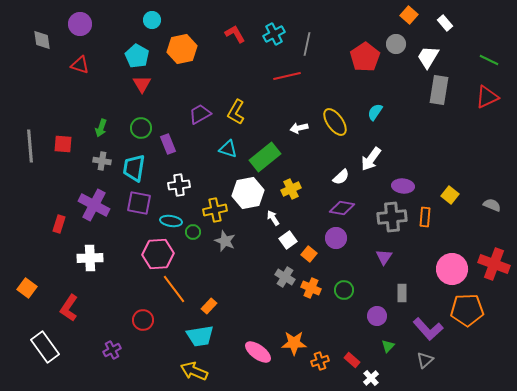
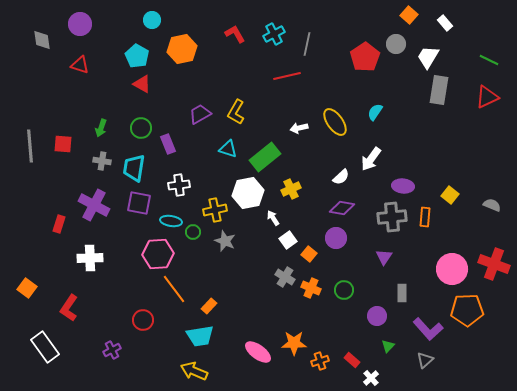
red triangle at (142, 84): rotated 30 degrees counterclockwise
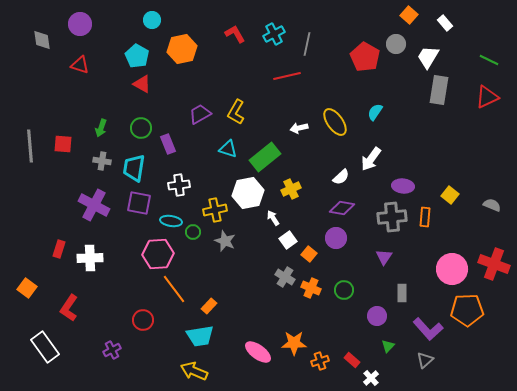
red pentagon at (365, 57): rotated 8 degrees counterclockwise
red rectangle at (59, 224): moved 25 px down
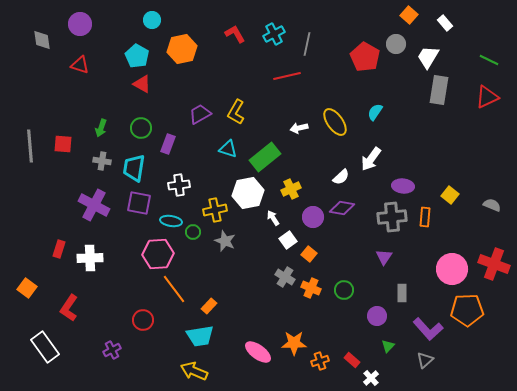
purple rectangle at (168, 144): rotated 42 degrees clockwise
purple circle at (336, 238): moved 23 px left, 21 px up
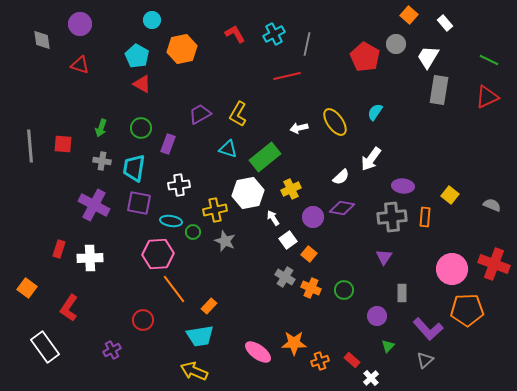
yellow L-shape at (236, 112): moved 2 px right, 2 px down
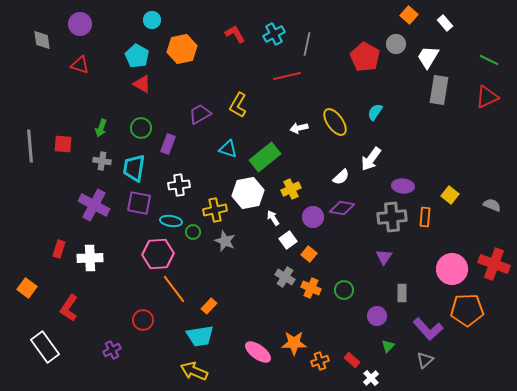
yellow L-shape at (238, 114): moved 9 px up
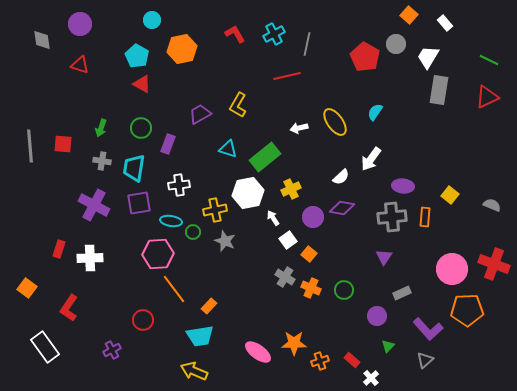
purple square at (139, 203): rotated 20 degrees counterclockwise
gray rectangle at (402, 293): rotated 66 degrees clockwise
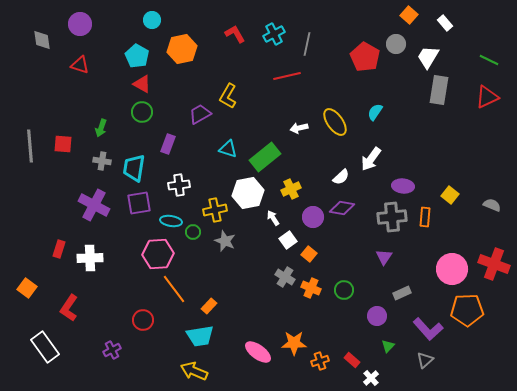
yellow L-shape at (238, 105): moved 10 px left, 9 px up
green circle at (141, 128): moved 1 px right, 16 px up
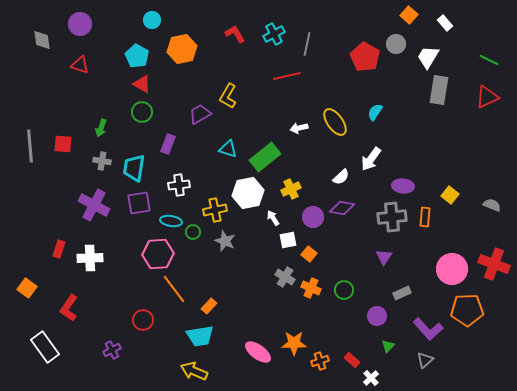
white square at (288, 240): rotated 24 degrees clockwise
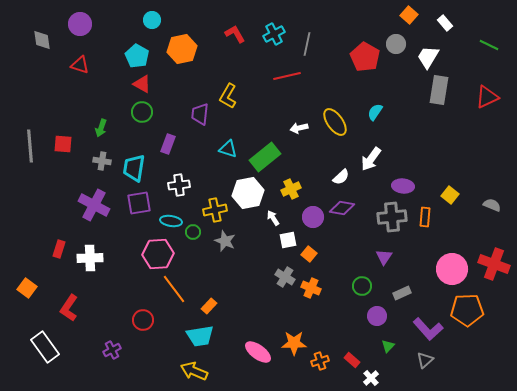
green line at (489, 60): moved 15 px up
purple trapezoid at (200, 114): rotated 55 degrees counterclockwise
green circle at (344, 290): moved 18 px right, 4 px up
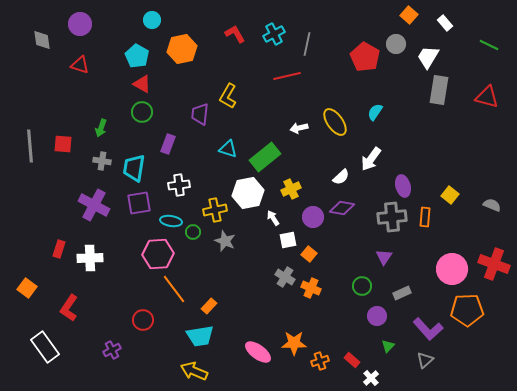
red triangle at (487, 97): rotated 40 degrees clockwise
purple ellipse at (403, 186): rotated 70 degrees clockwise
